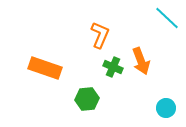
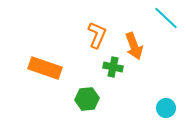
cyan line: moved 1 px left
orange L-shape: moved 3 px left
orange arrow: moved 7 px left, 15 px up
green cross: rotated 12 degrees counterclockwise
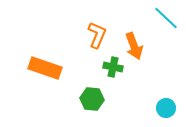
green hexagon: moved 5 px right; rotated 10 degrees clockwise
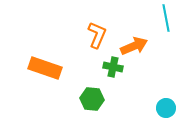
cyan line: rotated 36 degrees clockwise
orange arrow: rotated 92 degrees counterclockwise
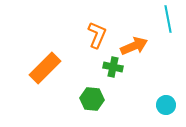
cyan line: moved 2 px right, 1 px down
orange rectangle: rotated 64 degrees counterclockwise
cyan circle: moved 3 px up
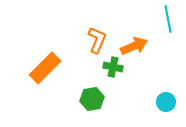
orange L-shape: moved 5 px down
green hexagon: rotated 15 degrees counterclockwise
cyan circle: moved 3 px up
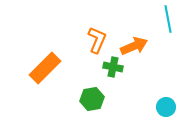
cyan circle: moved 5 px down
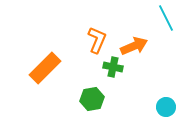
cyan line: moved 2 px left, 1 px up; rotated 16 degrees counterclockwise
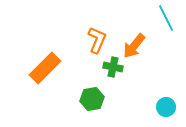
orange arrow: rotated 152 degrees clockwise
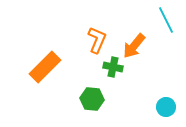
cyan line: moved 2 px down
orange rectangle: moved 1 px up
green hexagon: rotated 15 degrees clockwise
